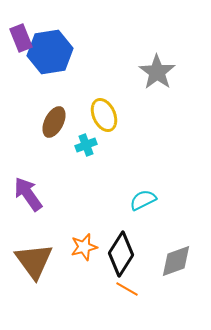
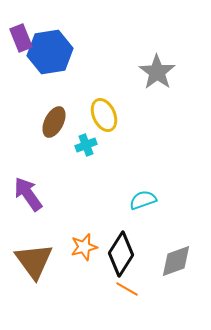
cyan semicircle: rotated 8 degrees clockwise
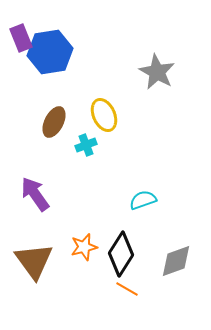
gray star: rotated 6 degrees counterclockwise
purple arrow: moved 7 px right
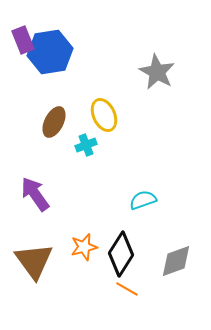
purple rectangle: moved 2 px right, 2 px down
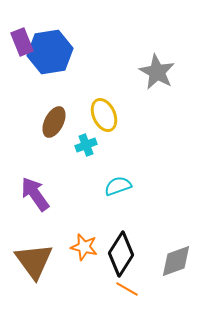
purple rectangle: moved 1 px left, 2 px down
cyan semicircle: moved 25 px left, 14 px up
orange star: rotated 28 degrees clockwise
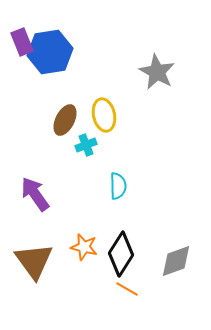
yellow ellipse: rotated 12 degrees clockwise
brown ellipse: moved 11 px right, 2 px up
cyan semicircle: rotated 108 degrees clockwise
